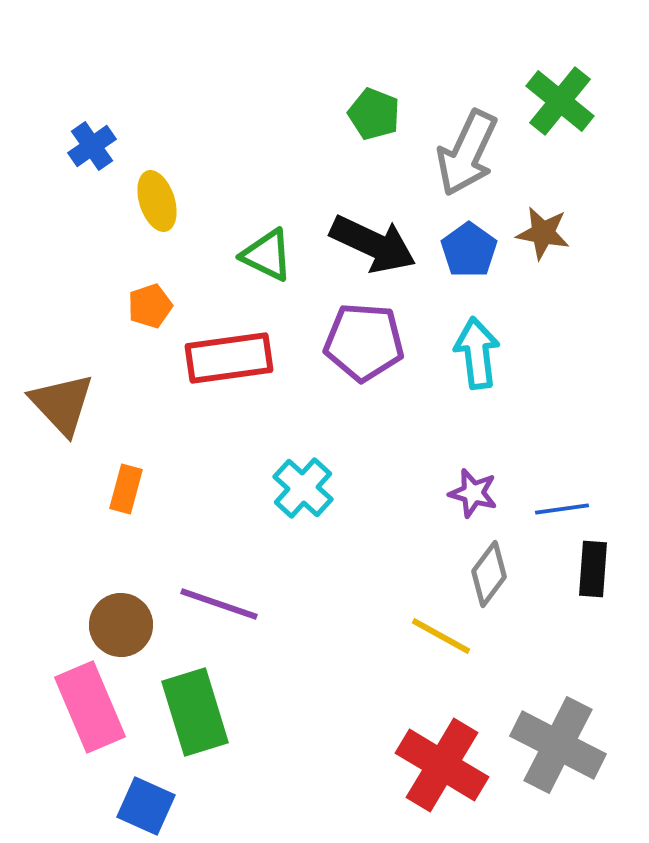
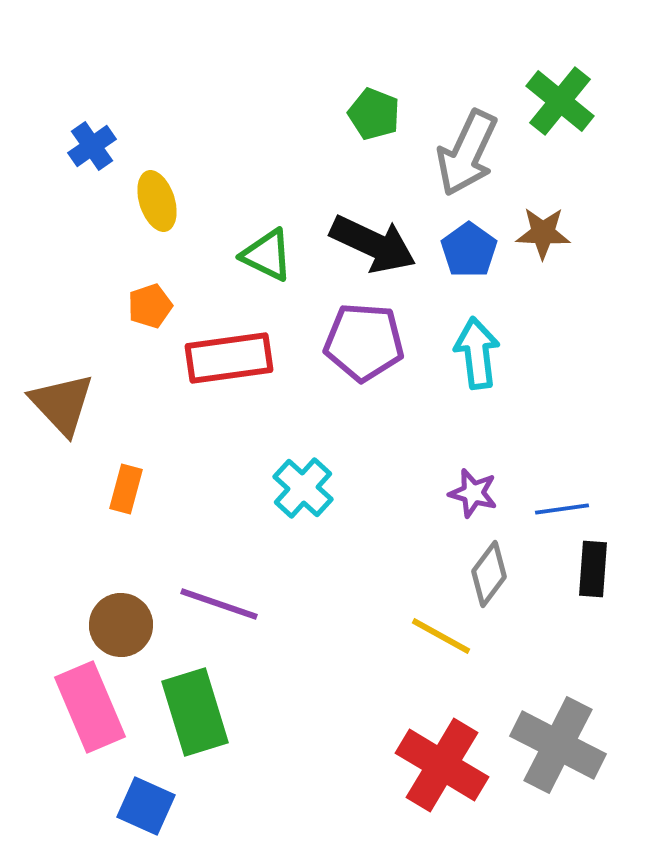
brown star: rotated 8 degrees counterclockwise
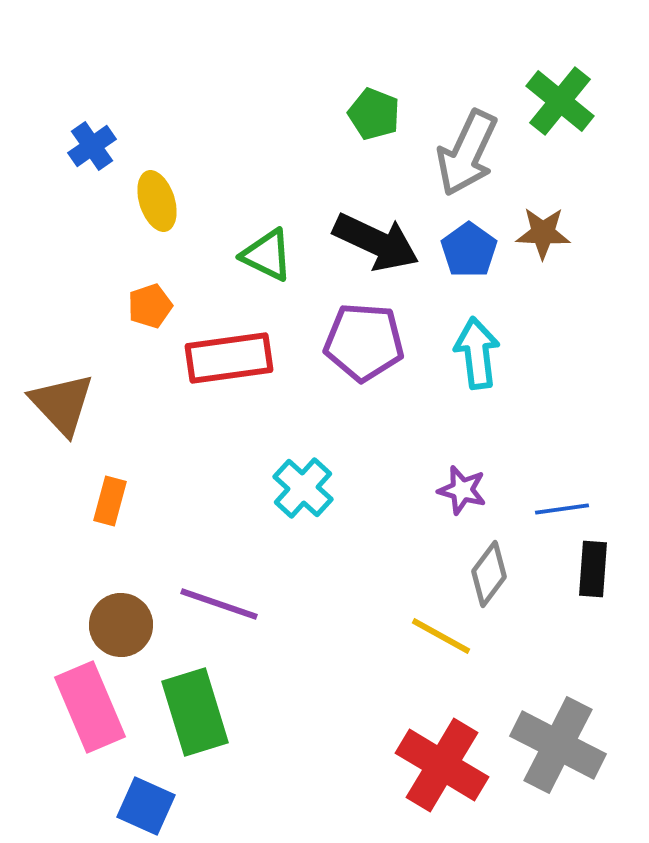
black arrow: moved 3 px right, 2 px up
orange rectangle: moved 16 px left, 12 px down
purple star: moved 11 px left, 3 px up
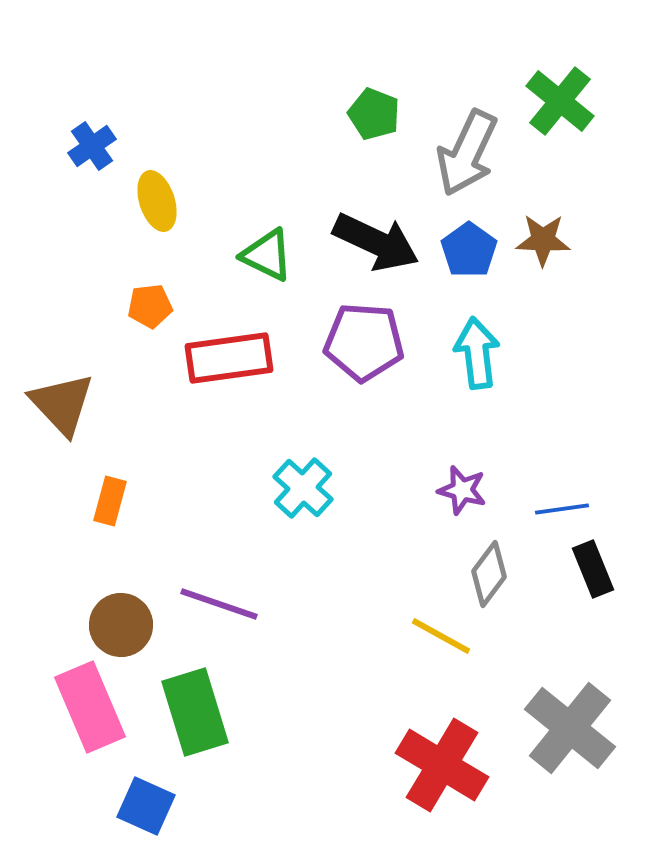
brown star: moved 7 px down
orange pentagon: rotated 12 degrees clockwise
black rectangle: rotated 26 degrees counterclockwise
gray cross: moved 12 px right, 17 px up; rotated 12 degrees clockwise
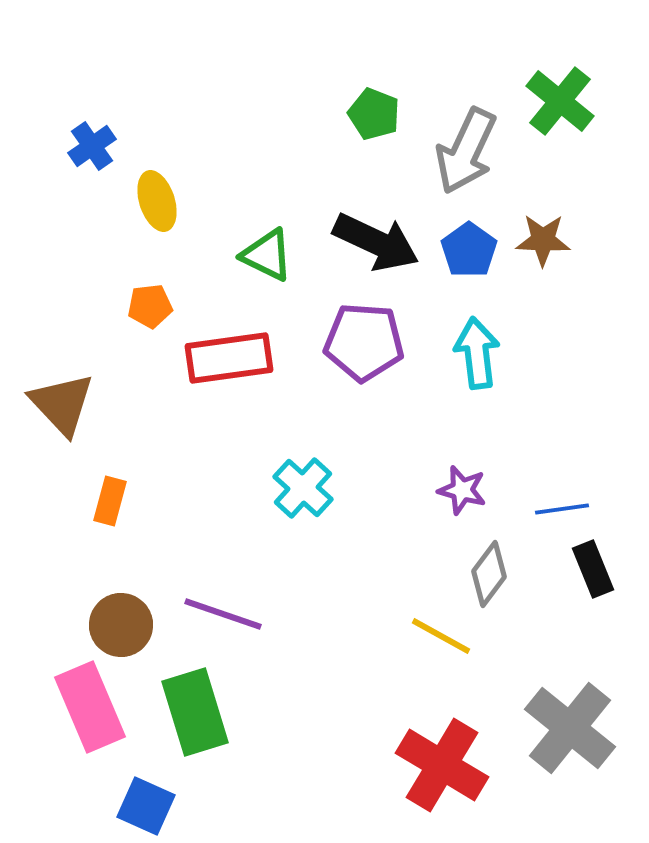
gray arrow: moved 1 px left, 2 px up
purple line: moved 4 px right, 10 px down
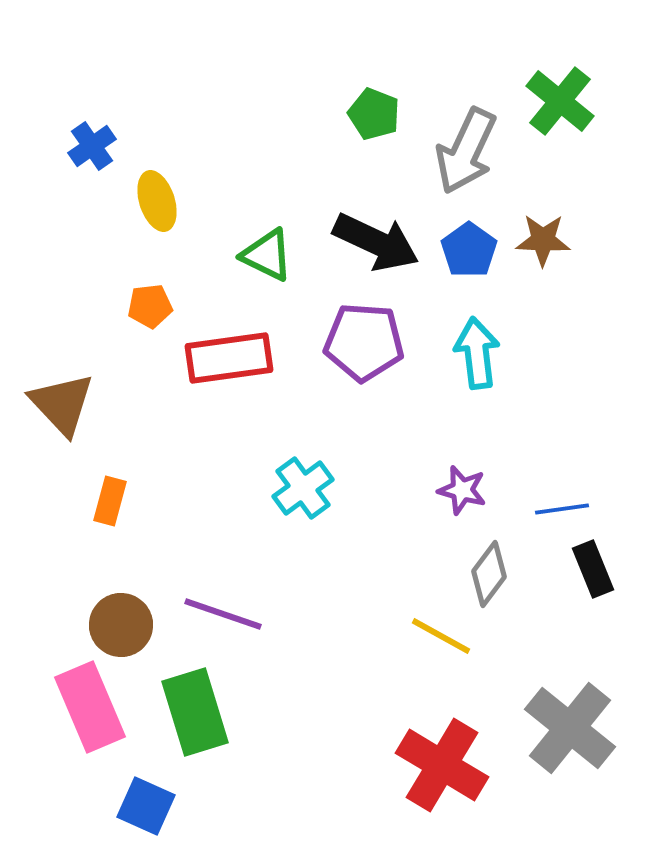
cyan cross: rotated 12 degrees clockwise
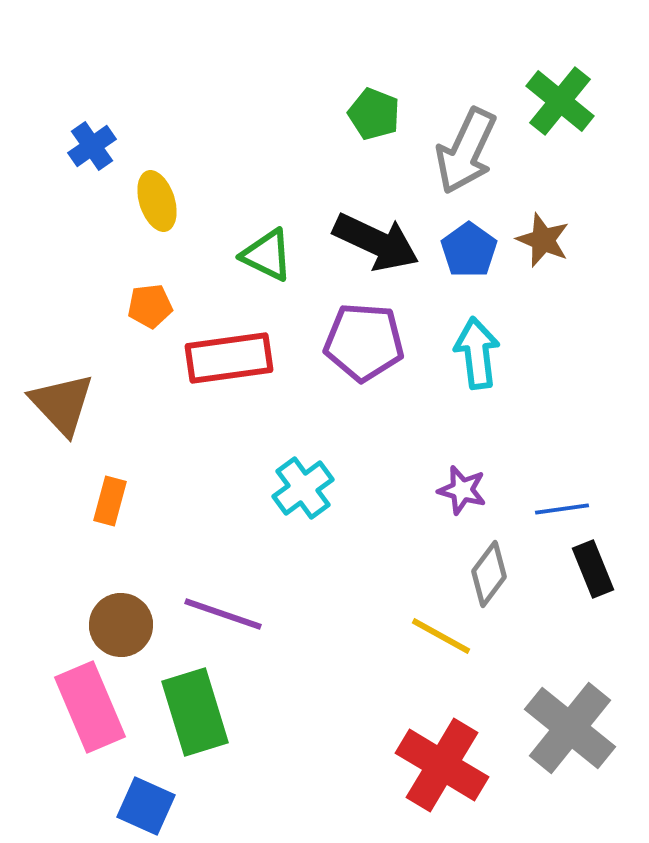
brown star: rotated 20 degrees clockwise
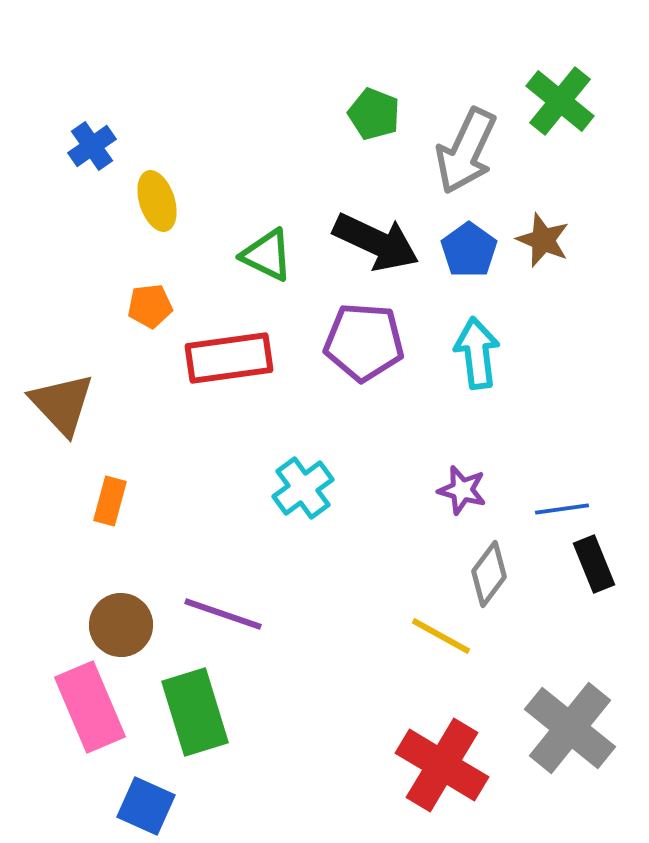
black rectangle: moved 1 px right, 5 px up
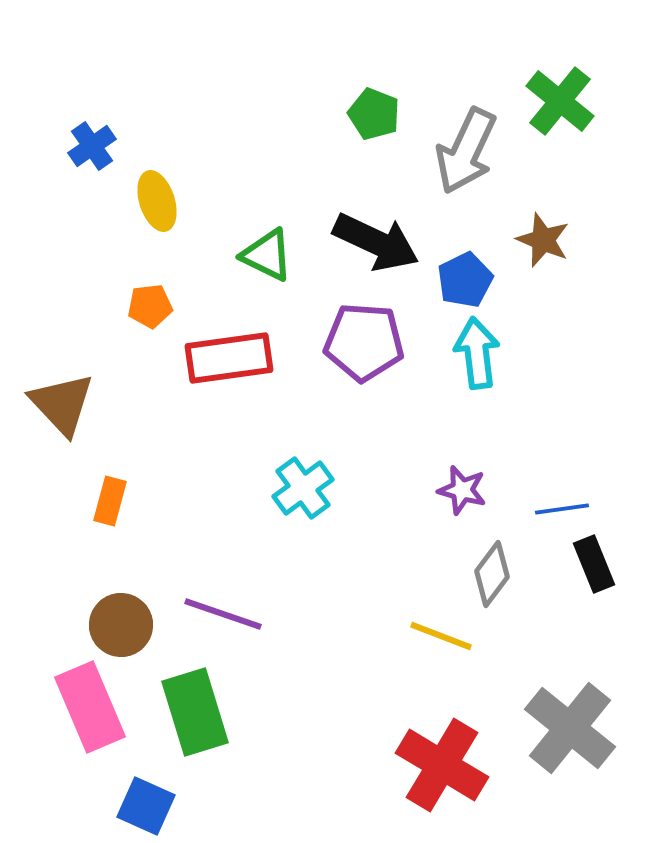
blue pentagon: moved 4 px left, 30 px down; rotated 10 degrees clockwise
gray diamond: moved 3 px right
yellow line: rotated 8 degrees counterclockwise
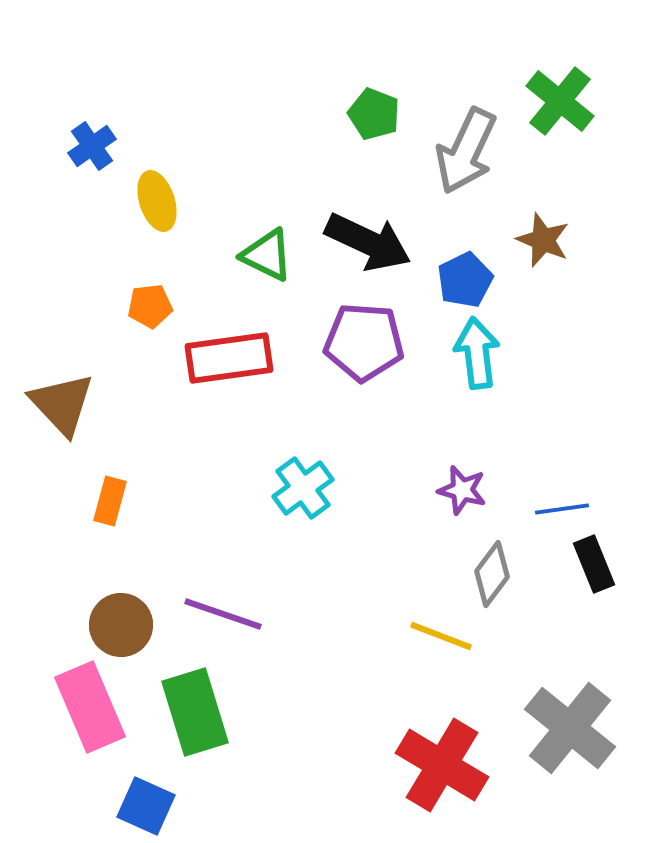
black arrow: moved 8 px left
